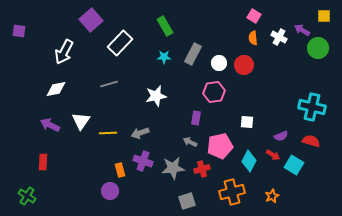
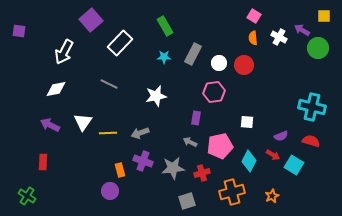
gray line at (109, 84): rotated 42 degrees clockwise
white triangle at (81, 121): moved 2 px right, 1 px down
red cross at (202, 169): moved 4 px down
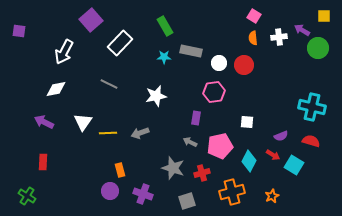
white cross at (279, 37): rotated 35 degrees counterclockwise
gray rectangle at (193, 54): moved 2 px left, 3 px up; rotated 75 degrees clockwise
purple arrow at (50, 125): moved 6 px left, 3 px up
purple cross at (143, 161): moved 33 px down
gray star at (173, 168): rotated 25 degrees clockwise
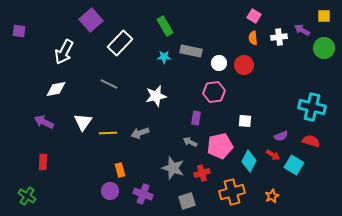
green circle at (318, 48): moved 6 px right
white square at (247, 122): moved 2 px left, 1 px up
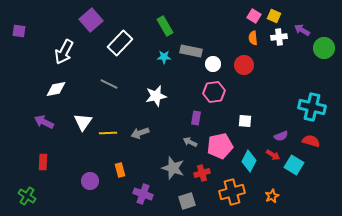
yellow square at (324, 16): moved 50 px left; rotated 24 degrees clockwise
white circle at (219, 63): moved 6 px left, 1 px down
purple circle at (110, 191): moved 20 px left, 10 px up
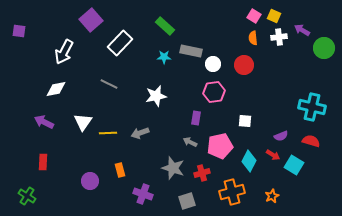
green rectangle at (165, 26): rotated 18 degrees counterclockwise
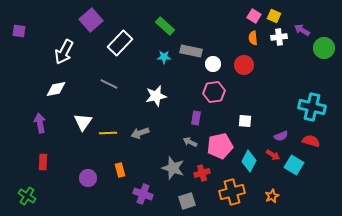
purple arrow at (44, 122): moved 4 px left, 1 px down; rotated 54 degrees clockwise
purple circle at (90, 181): moved 2 px left, 3 px up
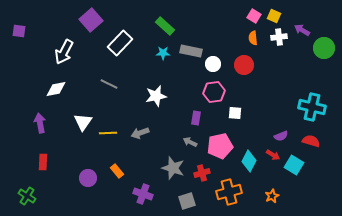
cyan star at (164, 57): moved 1 px left, 4 px up
white square at (245, 121): moved 10 px left, 8 px up
orange rectangle at (120, 170): moved 3 px left, 1 px down; rotated 24 degrees counterclockwise
orange cross at (232, 192): moved 3 px left
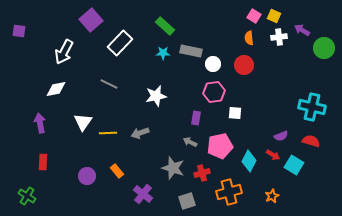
orange semicircle at (253, 38): moved 4 px left
purple circle at (88, 178): moved 1 px left, 2 px up
purple cross at (143, 194): rotated 18 degrees clockwise
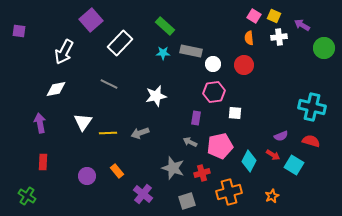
purple arrow at (302, 30): moved 5 px up
